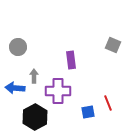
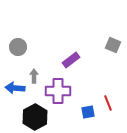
purple rectangle: rotated 60 degrees clockwise
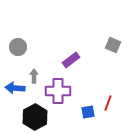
red line: rotated 42 degrees clockwise
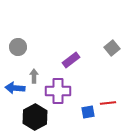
gray square: moved 1 px left, 3 px down; rotated 28 degrees clockwise
red line: rotated 63 degrees clockwise
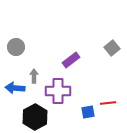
gray circle: moved 2 px left
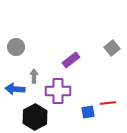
blue arrow: moved 1 px down
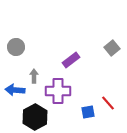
blue arrow: moved 1 px down
red line: rotated 56 degrees clockwise
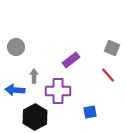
gray square: rotated 28 degrees counterclockwise
red line: moved 28 px up
blue square: moved 2 px right
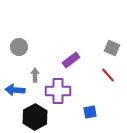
gray circle: moved 3 px right
gray arrow: moved 1 px right, 1 px up
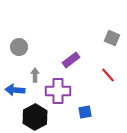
gray square: moved 10 px up
blue square: moved 5 px left
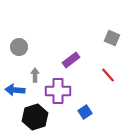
blue square: rotated 24 degrees counterclockwise
black hexagon: rotated 10 degrees clockwise
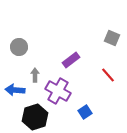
purple cross: rotated 30 degrees clockwise
